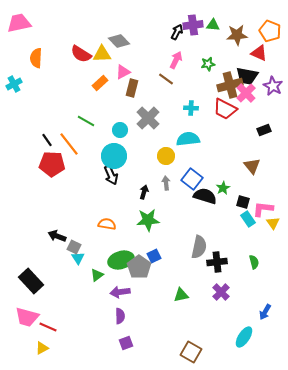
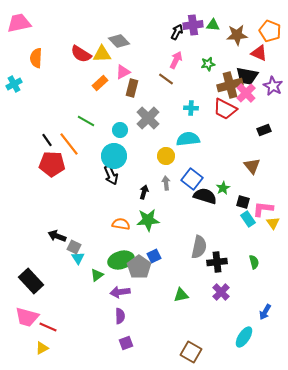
orange semicircle at (107, 224): moved 14 px right
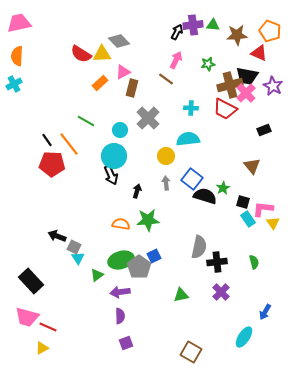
orange semicircle at (36, 58): moved 19 px left, 2 px up
black arrow at (144, 192): moved 7 px left, 1 px up
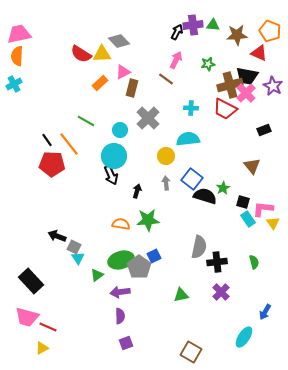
pink trapezoid at (19, 23): moved 11 px down
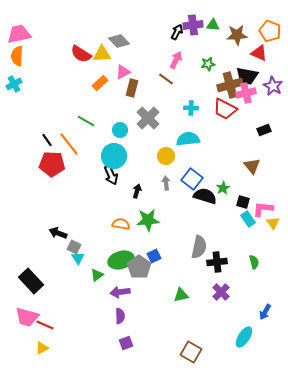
pink cross at (246, 93): rotated 30 degrees clockwise
black arrow at (57, 236): moved 1 px right, 3 px up
red line at (48, 327): moved 3 px left, 2 px up
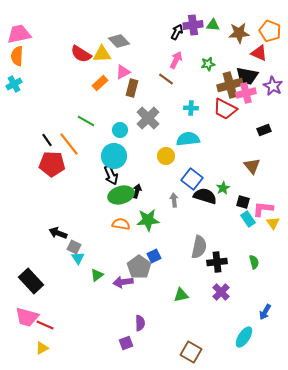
brown star at (237, 35): moved 2 px right, 2 px up
gray arrow at (166, 183): moved 8 px right, 17 px down
green ellipse at (121, 260): moved 65 px up
purple arrow at (120, 292): moved 3 px right, 10 px up
purple semicircle at (120, 316): moved 20 px right, 7 px down
